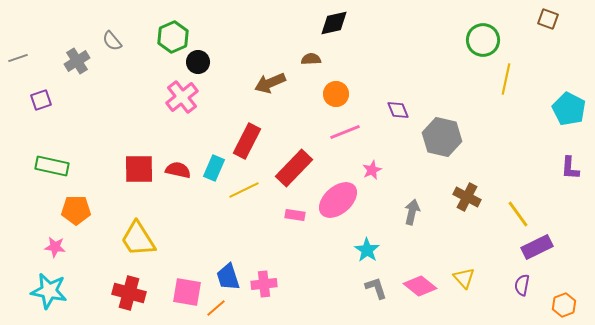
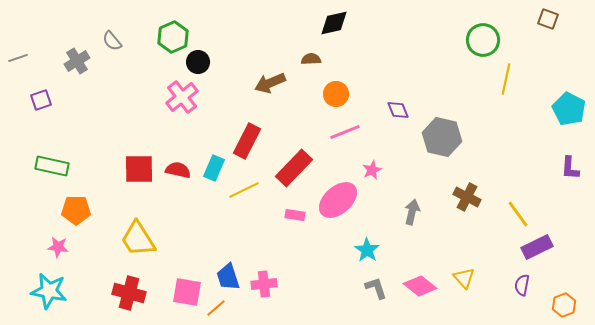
pink star at (55, 247): moved 3 px right
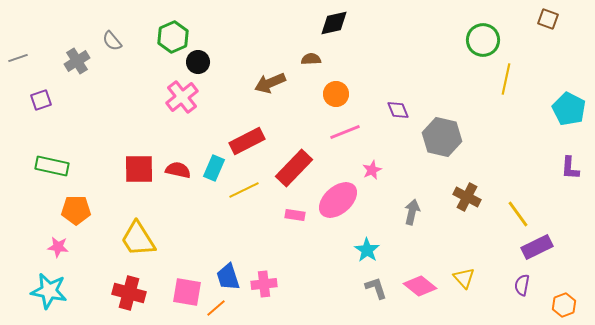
red rectangle at (247, 141): rotated 36 degrees clockwise
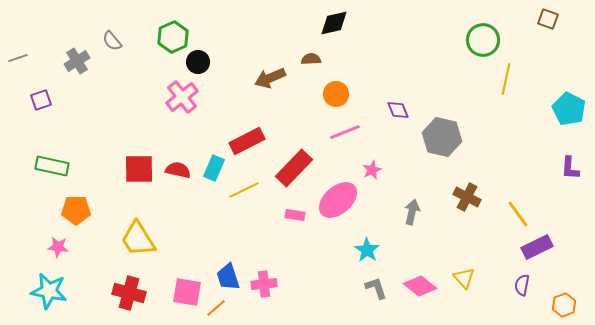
brown arrow at (270, 83): moved 5 px up
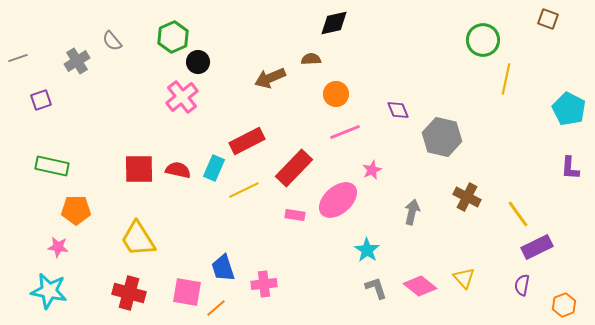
blue trapezoid at (228, 277): moved 5 px left, 9 px up
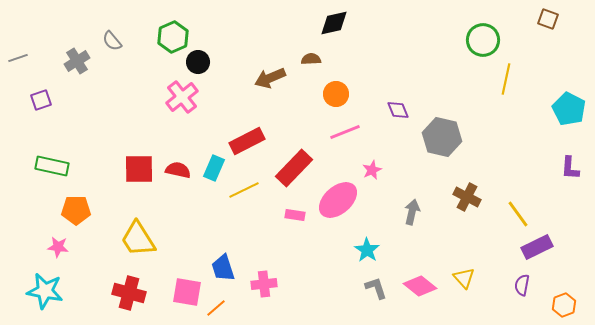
cyan star at (49, 291): moved 4 px left
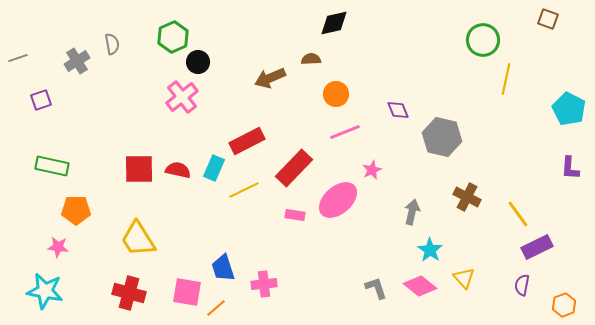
gray semicircle at (112, 41): moved 3 px down; rotated 150 degrees counterclockwise
cyan star at (367, 250): moved 63 px right
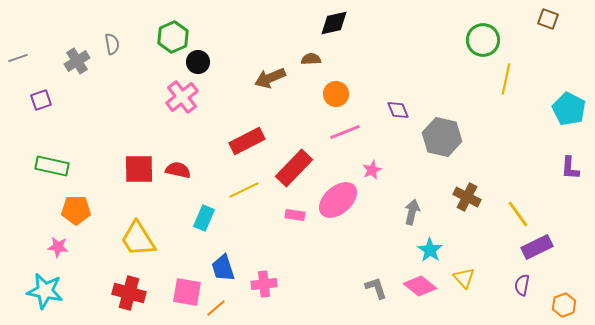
cyan rectangle at (214, 168): moved 10 px left, 50 px down
